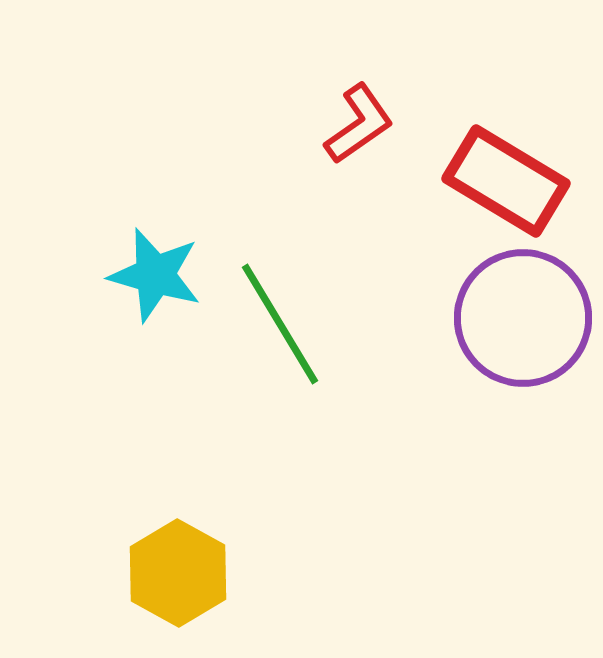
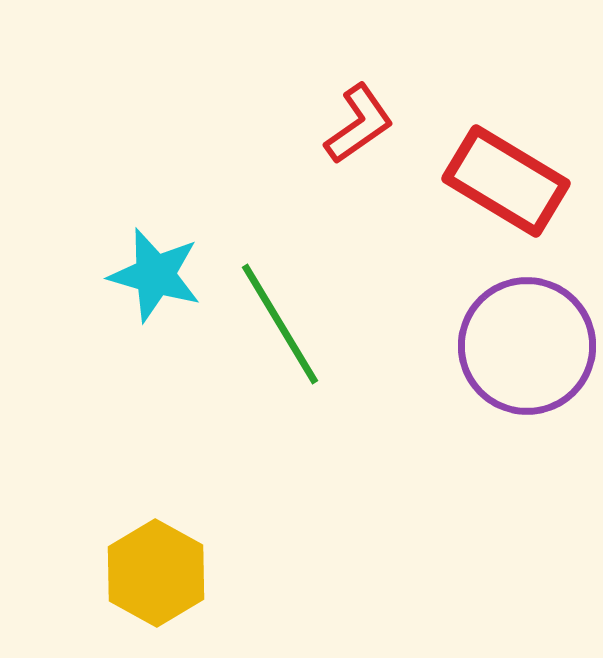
purple circle: moved 4 px right, 28 px down
yellow hexagon: moved 22 px left
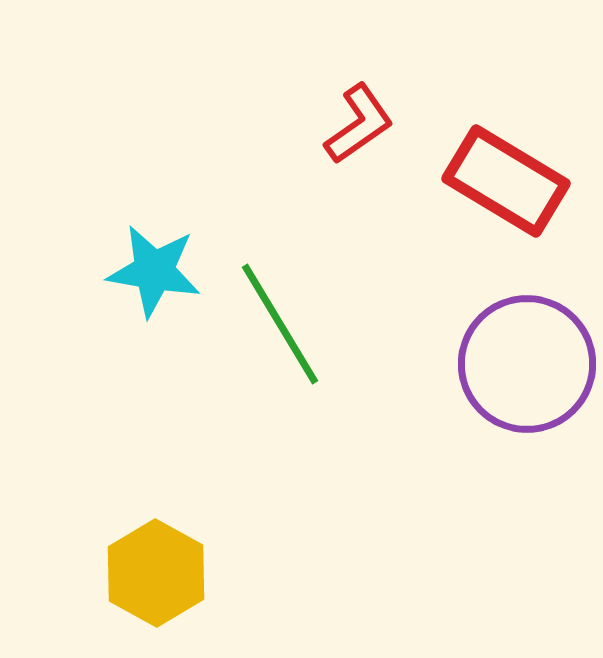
cyan star: moved 1 px left, 4 px up; rotated 6 degrees counterclockwise
purple circle: moved 18 px down
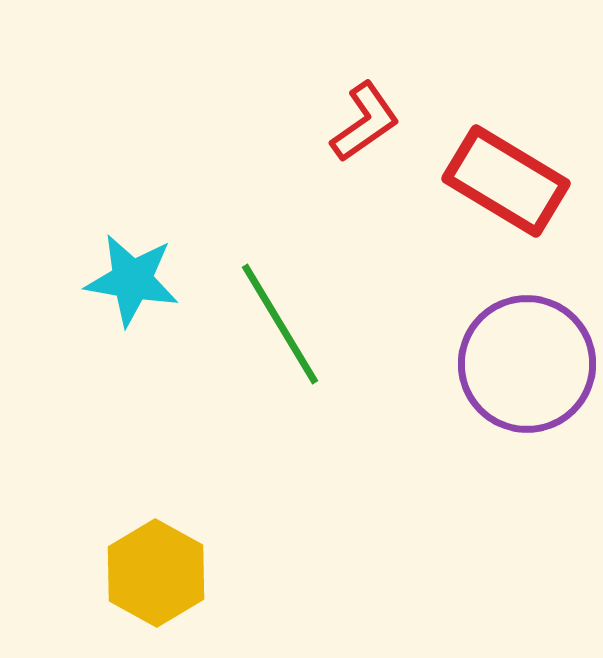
red L-shape: moved 6 px right, 2 px up
cyan star: moved 22 px left, 9 px down
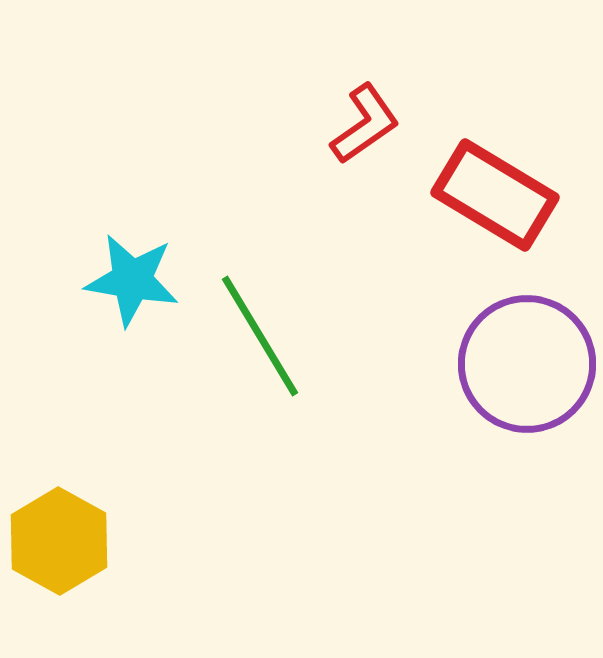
red L-shape: moved 2 px down
red rectangle: moved 11 px left, 14 px down
green line: moved 20 px left, 12 px down
yellow hexagon: moved 97 px left, 32 px up
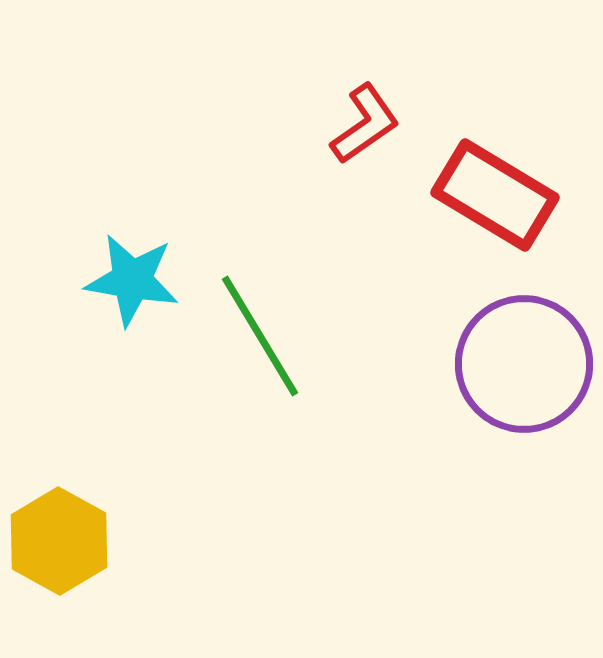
purple circle: moved 3 px left
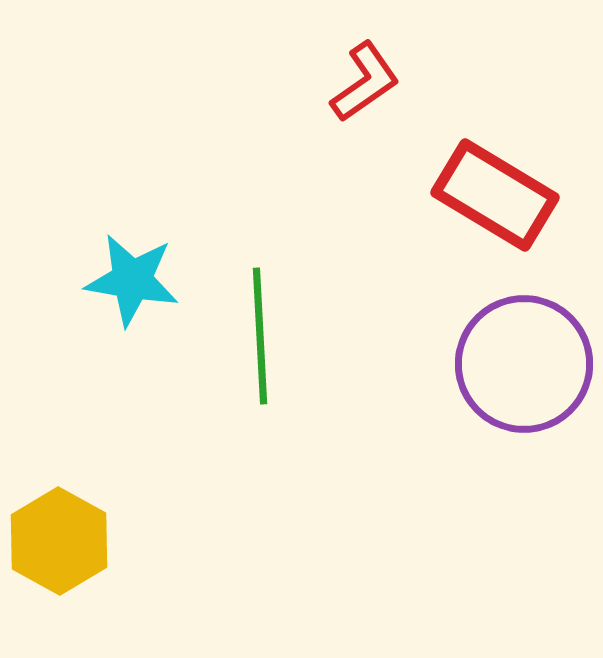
red L-shape: moved 42 px up
green line: rotated 28 degrees clockwise
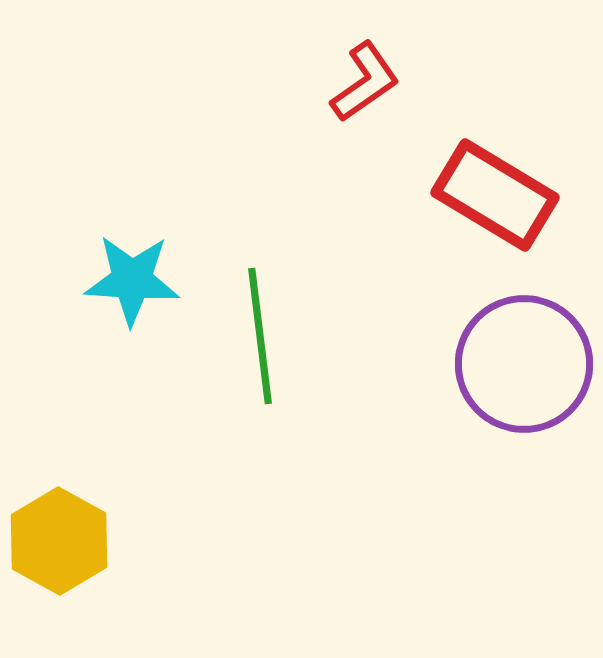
cyan star: rotated 6 degrees counterclockwise
green line: rotated 4 degrees counterclockwise
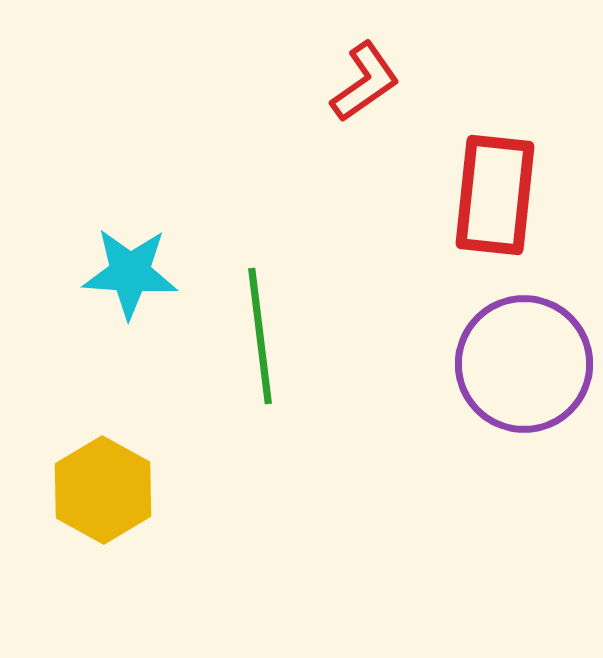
red rectangle: rotated 65 degrees clockwise
cyan star: moved 2 px left, 7 px up
yellow hexagon: moved 44 px right, 51 px up
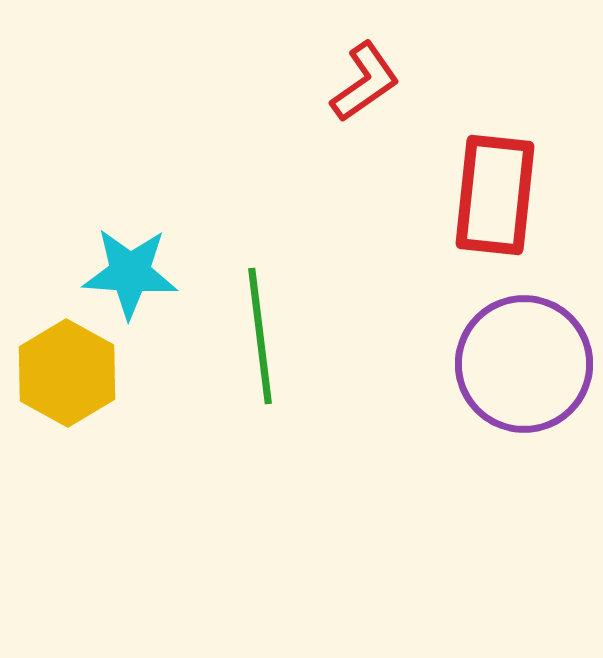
yellow hexagon: moved 36 px left, 117 px up
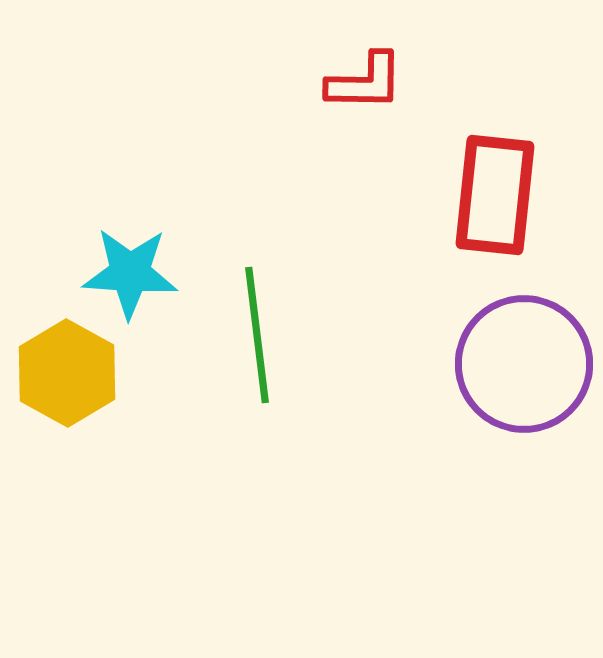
red L-shape: rotated 36 degrees clockwise
green line: moved 3 px left, 1 px up
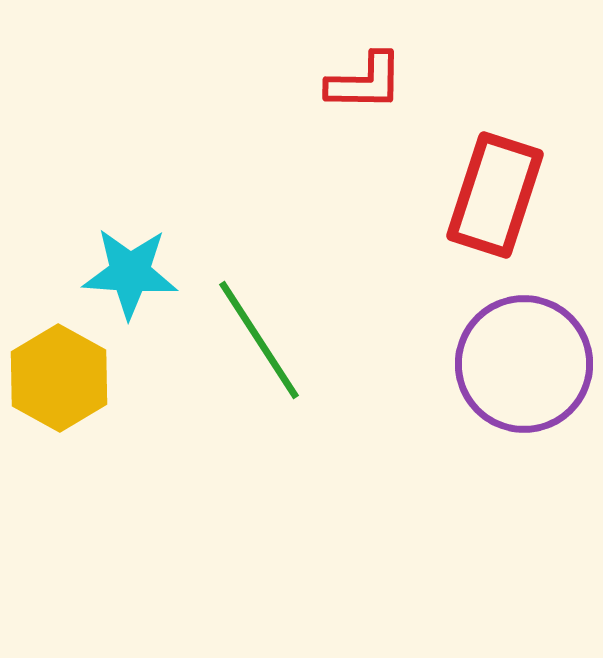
red rectangle: rotated 12 degrees clockwise
green line: moved 2 px right, 5 px down; rotated 26 degrees counterclockwise
yellow hexagon: moved 8 px left, 5 px down
